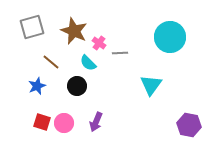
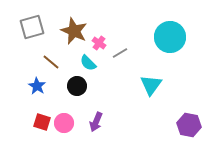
gray line: rotated 28 degrees counterclockwise
blue star: rotated 18 degrees counterclockwise
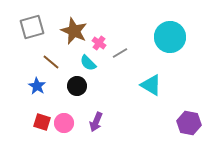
cyan triangle: rotated 35 degrees counterclockwise
purple hexagon: moved 2 px up
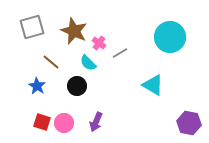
cyan triangle: moved 2 px right
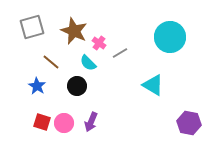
purple arrow: moved 5 px left
